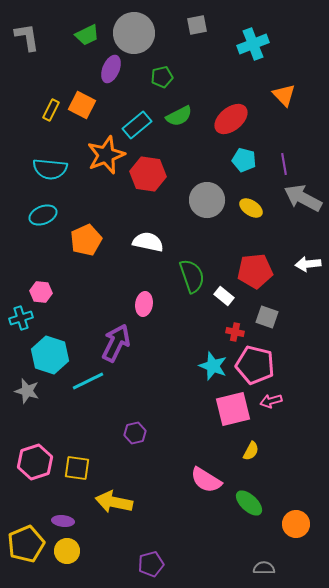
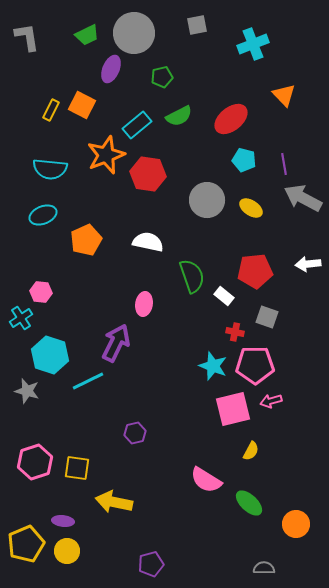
cyan cross at (21, 318): rotated 15 degrees counterclockwise
pink pentagon at (255, 365): rotated 15 degrees counterclockwise
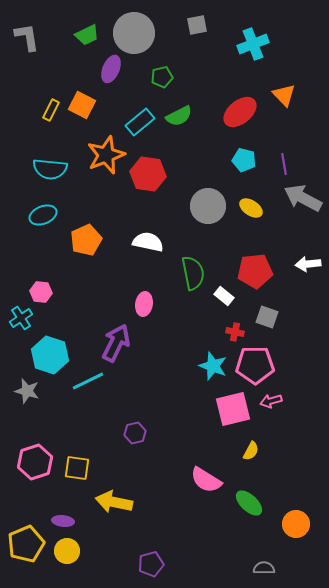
red ellipse at (231, 119): moved 9 px right, 7 px up
cyan rectangle at (137, 125): moved 3 px right, 3 px up
gray circle at (207, 200): moved 1 px right, 6 px down
green semicircle at (192, 276): moved 1 px right, 3 px up; rotated 8 degrees clockwise
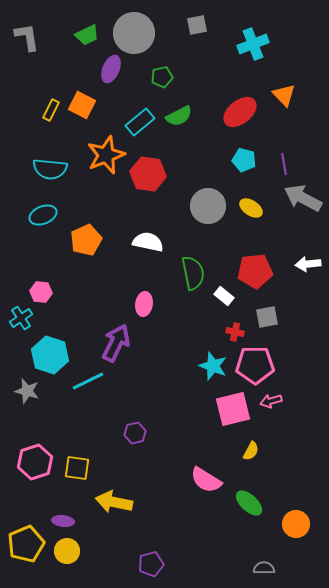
gray square at (267, 317): rotated 30 degrees counterclockwise
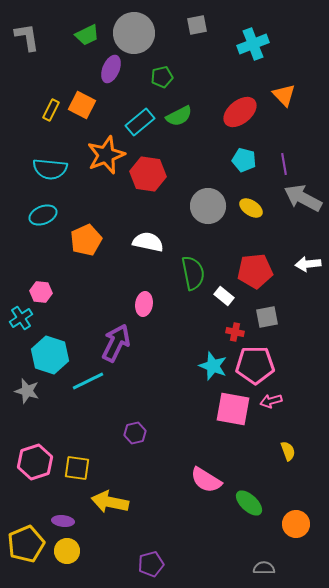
pink square at (233, 409): rotated 24 degrees clockwise
yellow semicircle at (251, 451): moved 37 px right; rotated 48 degrees counterclockwise
yellow arrow at (114, 502): moved 4 px left
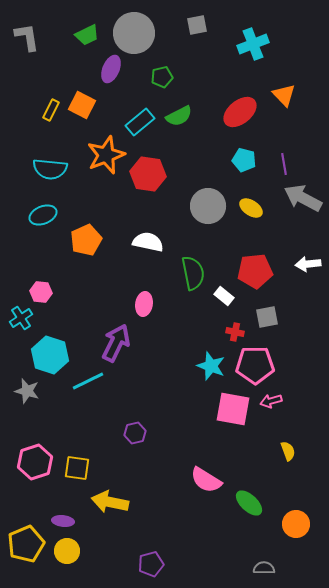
cyan star at (213, 366): moved 2 px left
